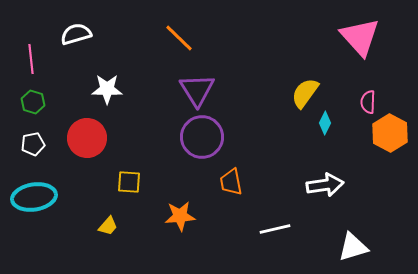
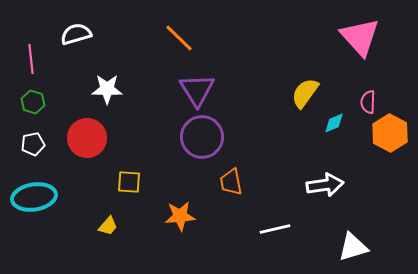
cyan diamond: moved 9 px right; rotated 40 degrees clockwise
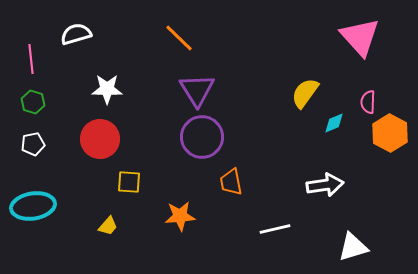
red circle: moved 13 px right, 1 px down
cyan ellipse: moved 1 px left, 9 px down
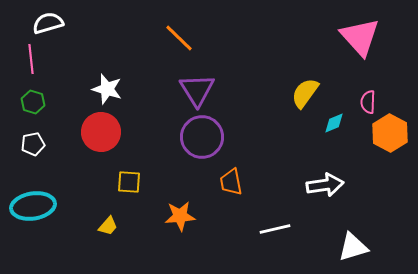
white semicircle: moved 28 px left, 11 px up
white star: rotated 16 degrees clockwise
red circle: moved 1 px right, 7 px up
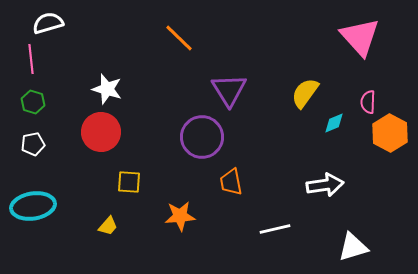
purple triangle: moved 32 px right
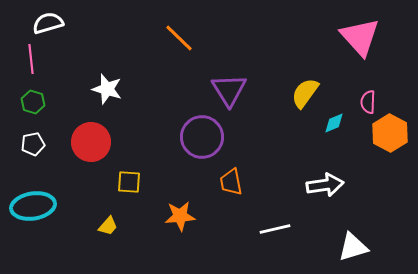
red circle: moved 10 px left, 10 px down
